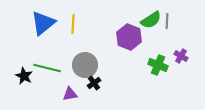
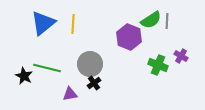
gray circle: moved 5 px right, 1 px up
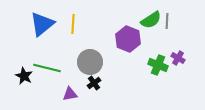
blue triangle: moved 1 px left, 1 px down
purple hexagon: moved 1 px left, 2 px down
purple cross: moved 3 px left, 2 px down
gray circle: moved 2 px up
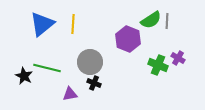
black cross: rotated 32 degrees counterclockwise
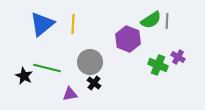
purple cross: moved 1 px up
black cross: rotated 16 degrees clockwise
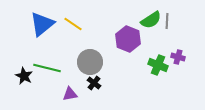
yellow line: rotated 60 degrees counterclockwise
purple cross: rotated 16 degrees counterclockwise
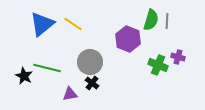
green semicircle: rotated 40 degrees counterclockwise
black cross: moved 2 px left
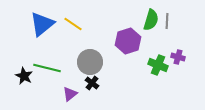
purple hexagon: moved 2 px down; rotated 20 degrees clockwise
purple triangle: rotated 28 degrees counterclockwise
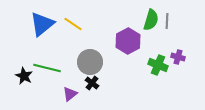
purple hexagon: rotated 10 degrees counterclockwise
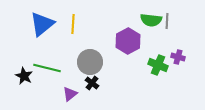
green semicircle: rotated 80 degrees clockwise
yellow line: rotated 60 degrees clockwise
